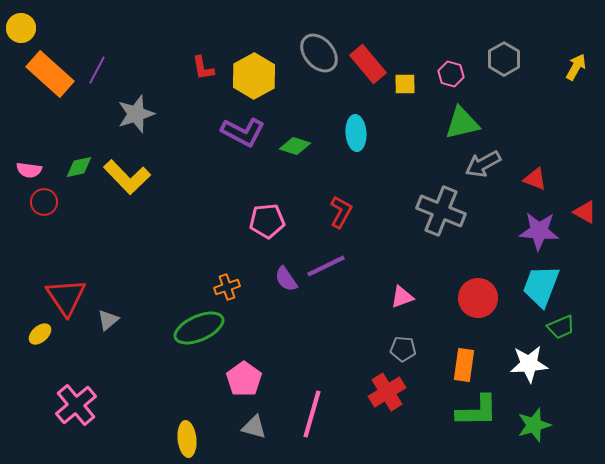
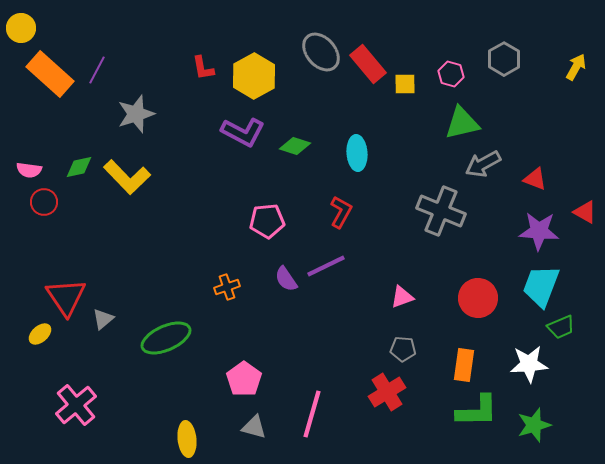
gray ellipse at (319, 53): moved 2 px right, 1 px up
cyan ellipse at (356, 133): moved 1 px right, 20 px down
gray triangle at (108, 320): moved 5 px left, 1 px up
green ellipse at (199, 328): moved 33 px left, 10 px down
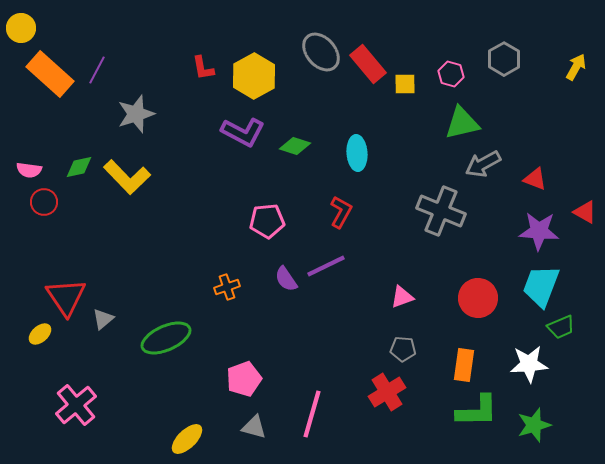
pink pentagon at (244, 379): rotated 16 degrees clockwise
yellow ellipse at (187, 439): rotated 52 degrees clockwise
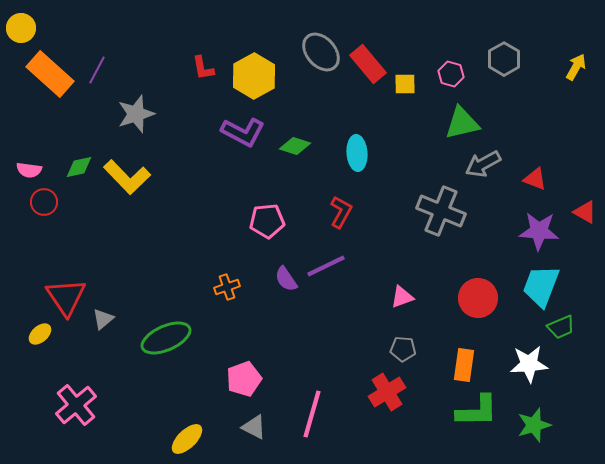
gray triangle at (254, 427): rotated 12 degrees clockwise
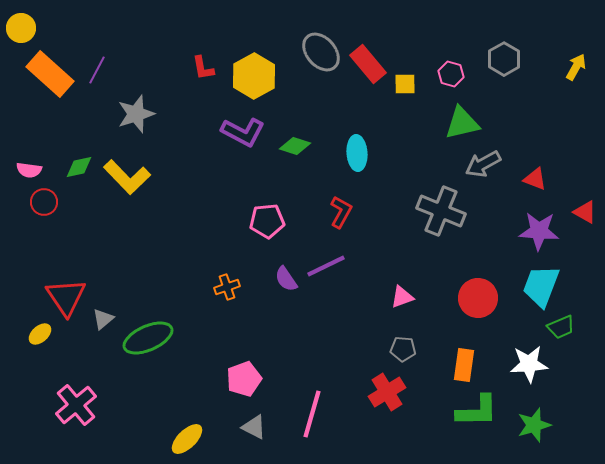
green ellipse at (166, 338): moved 18 px left
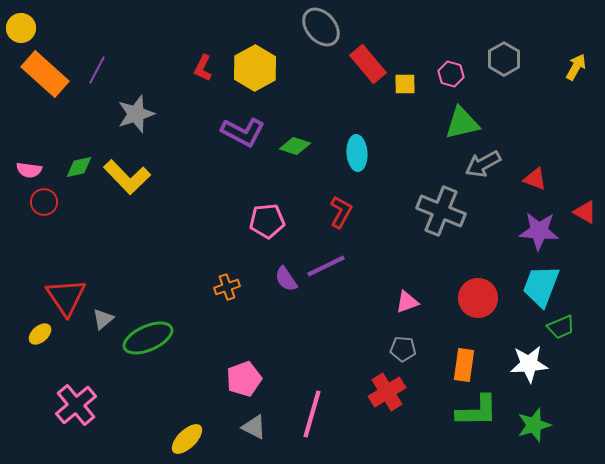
gray ellipse at (321, 52): moved 25 px up
red L-shape at (203, 68): rotated 36 degrees clockwise
orange rectangle at (50, 74): moved 5 px left
yellow hexagon at (254, 76): moved 1 px right, 8 px up
pink triangle at (402, 297): moved 5 px right, 5 px down
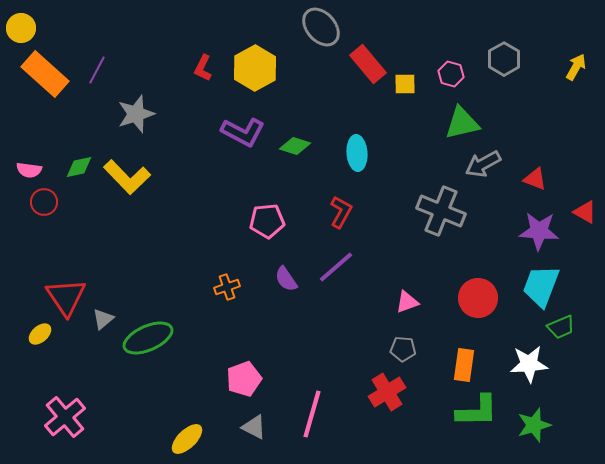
purple line at (326, 266): moved 10 px right, 1 px down; rotated 15 degrees counterclockwise
pink cross at (76, 405): moved 11 px left, 12 px down
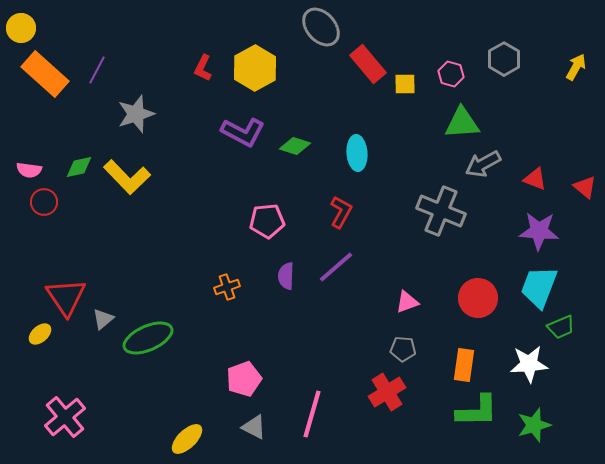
green triangle at (462, 123): rotated 9 degrees clockwise
red triangle at (585, 212): moved 25 px up; rotated 10 degrees clockwise
purple semicircle at (286, 279): moved 3 px up; rotated 36 degrees clockwise
cyan trapezoid at (541, 286): moved 2 px left, 1 px down
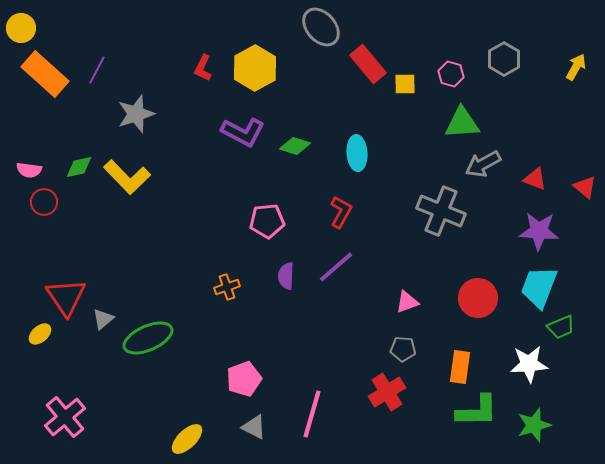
orange rectangle at (464, 365): moved 4 px left, 2 px down
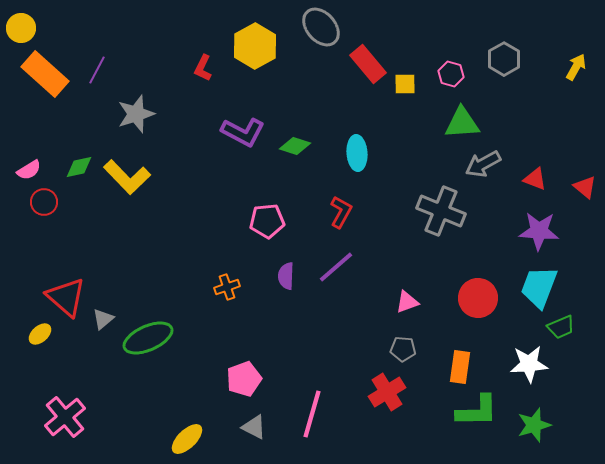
yellow hexagon at (255, 68): moved 22 px up
pink semicircle at (29, 170): rotated 40 degrees counterclockwise
red triangle at (66, 297): rotated 15 degrees counterclockwise
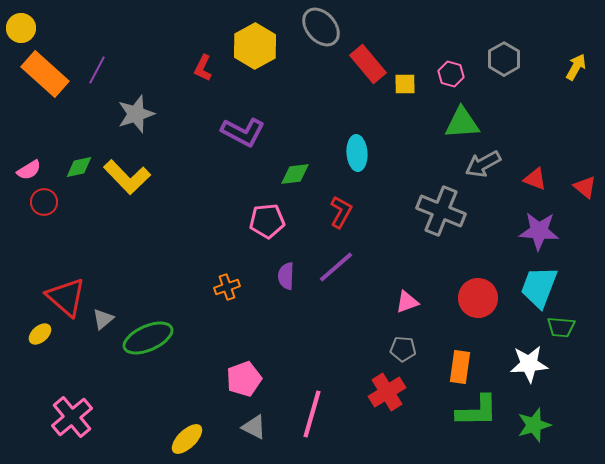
green diamond at (295, 146): moved 28 px down; rotated 24 degrees counterclockwise
green trapezoid at (561, 327): rotated 28 degrees clockwise
pink cross at (65, 417): moved 7 px right
